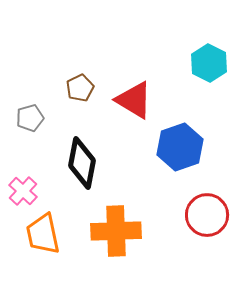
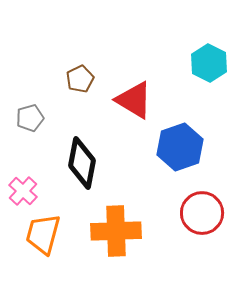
brown pentagon: moved 9 px up
red circle: moved 5 px left, 2 px up
orange trapezoid: rotated 27 degrees clockwise
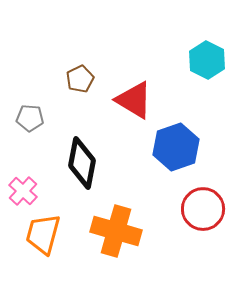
cyan hexagon: moved 2 px left, 3 px up
gray pentagon: rotated 20 degrees clockwise
blue hexagon: moved 4 px left
red circle: moved 1 px right, 4 px up
orange cross: rotated 18 degrees clockwise
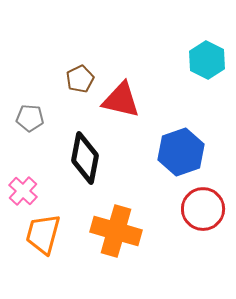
red triangle: moved 13 px left; rotated 18 degrees counterclockwise
blue hexagon: moved 5 px right, 5 px down
black diamond: moved 3 px right, 5 px up
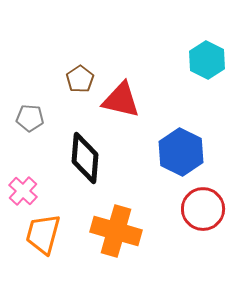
brown pentagon: rotated 8 degrees counterclockwise
blue hexagon: rotated 15 degrees counterclockwise
black diamond: rotated 6 degrees counterclockwise
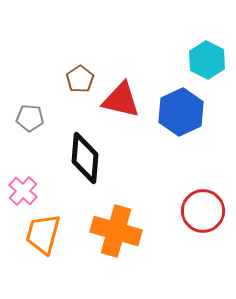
blue hexagon: moved 40 px up; rotated 9 degrees clockwise
red circle: moved 2 px down
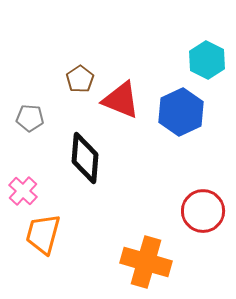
red triangle: rotated 9 degrees clockwise
orange cross: moved 30 px right, 31 px down
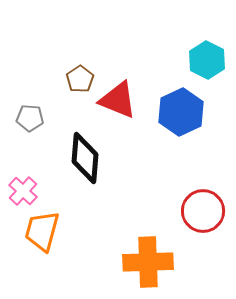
red triangle: moved 3 px left
orange trapezoid: moved 1 px left, 3 px up
orange cross: moved 2 px right; rotated 18 degrees counterclockwise
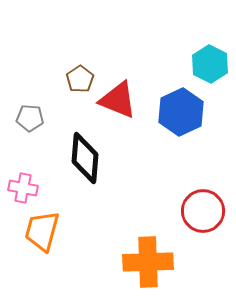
cyan hexagon: moved 3 px right, 4 px down
pink cross: moved 3 px up; rotated 32 degrees counterclockwise
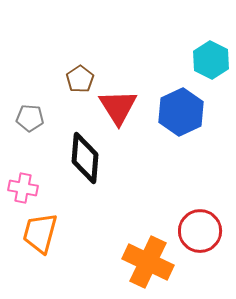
cyan hexagon: moved 1 px right, 4 px up
red triangle: moved 7 px down; rotated 36 degrees clockwise
red circle: moved 3 px left, 20 px down
orange trapezoid: moved 2 px left, 2 px down
orange cross: rotated 27 degrees clockwise
